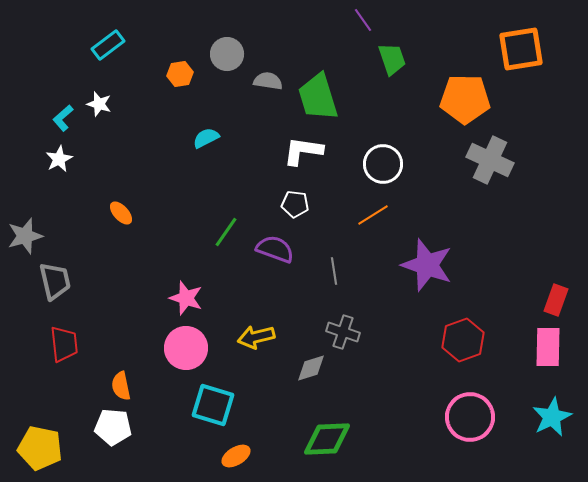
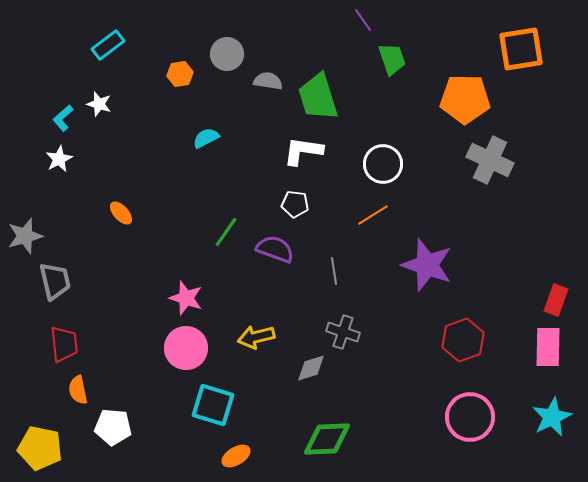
orange semicircle at (121, 386): moved 43 px left, 4 px down
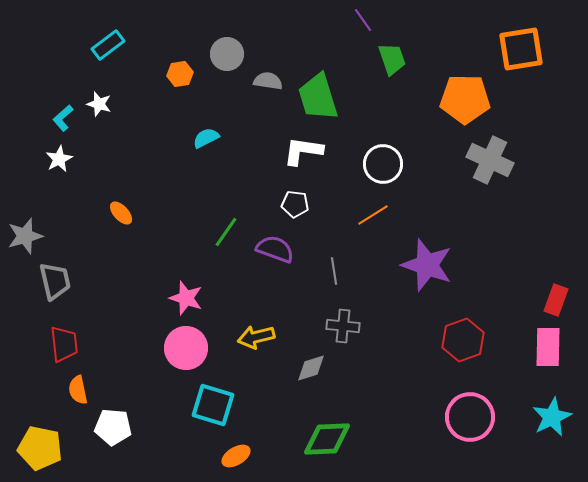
gray cross at (343, 332): moved 6 px up; rotated 12 degrees counterclockwise
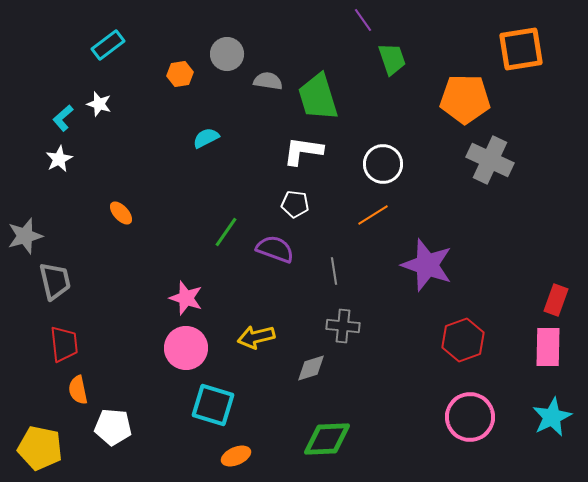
orange ellipse at (236, 456): rotated 8 degrees clockwise
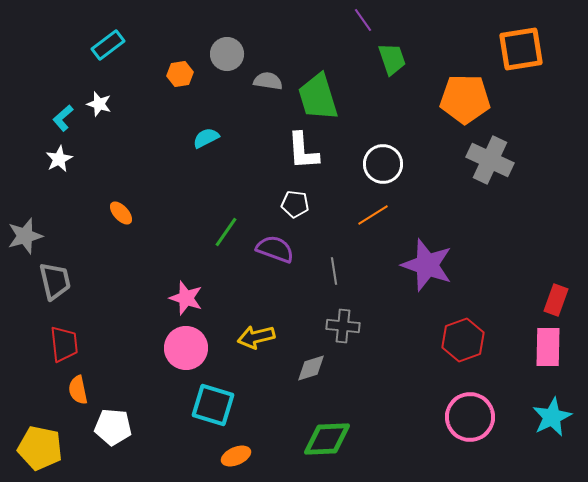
white L-shape at (303, 151): rotated 102 degrees counterclockwise
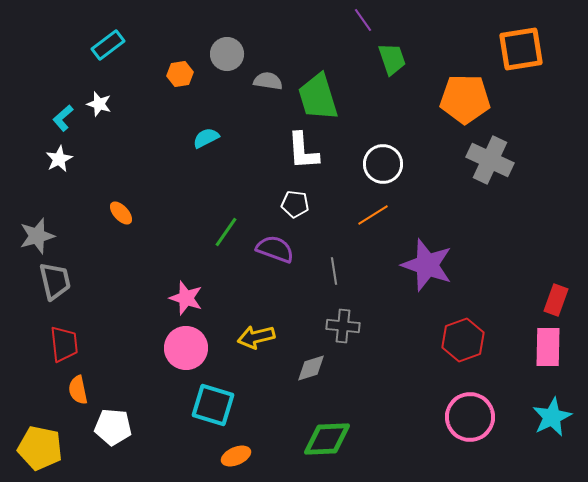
gray star at (25, 236): moved 12 px right
